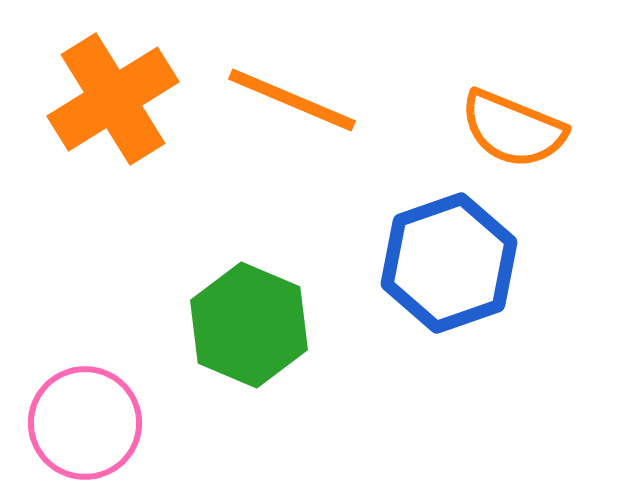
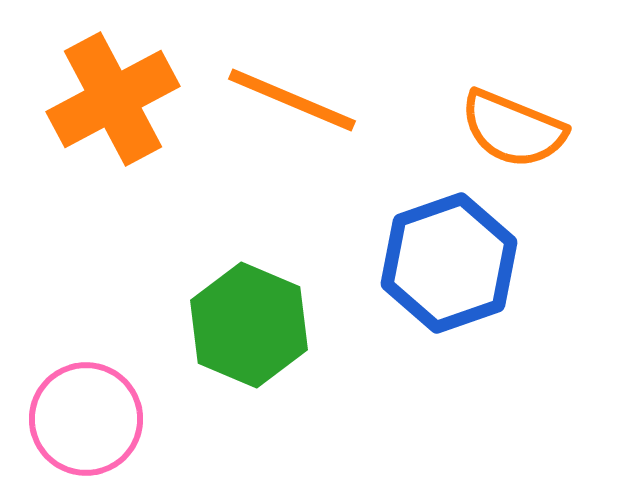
orange cross: rotated 4 degrees clockwise
pink circle: moved 1 px right, 4 px up
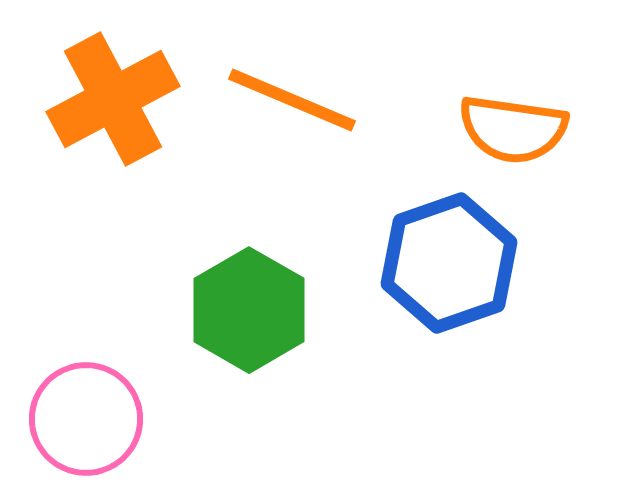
orange semicircle: rotated 14 degrees counterclockwise
green hexagon: moved 15 px up; rotated 7 degrees clockwise
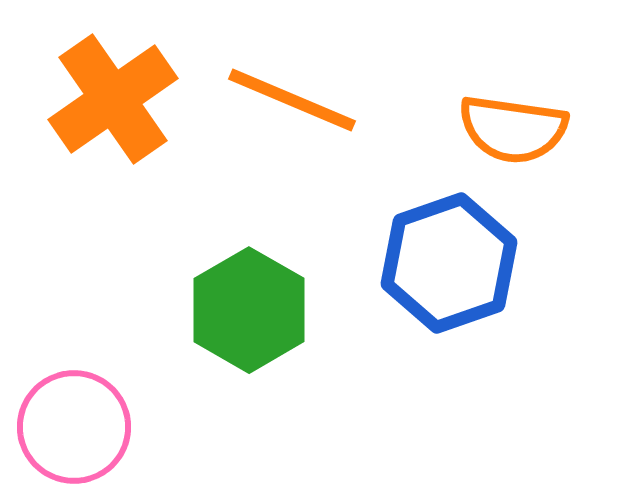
orange cross: rotated 7 degrees counterclockwise
pink circle: moved 12 px left, 8 px down
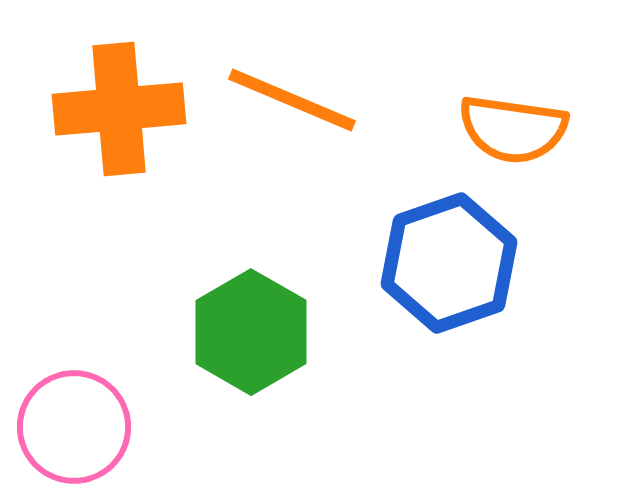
orange cross: moved 6 px right, 10 px down; rotated 30 degrees clockwise
green hexagon: moved 2 px right, 22 px down
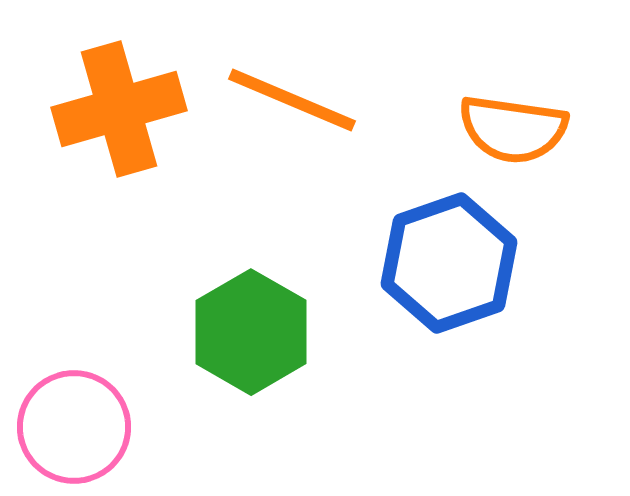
orange cross: rotated 11 degrees counterclockwise
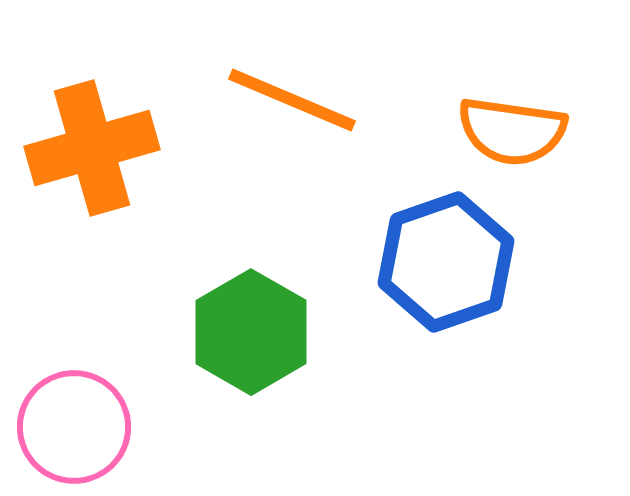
orange cross: moved 27 px left, 39 px down
orange semicircle: moved 1 px left, 2 px down
blue hexagon: moved 3 px left, 1 px up
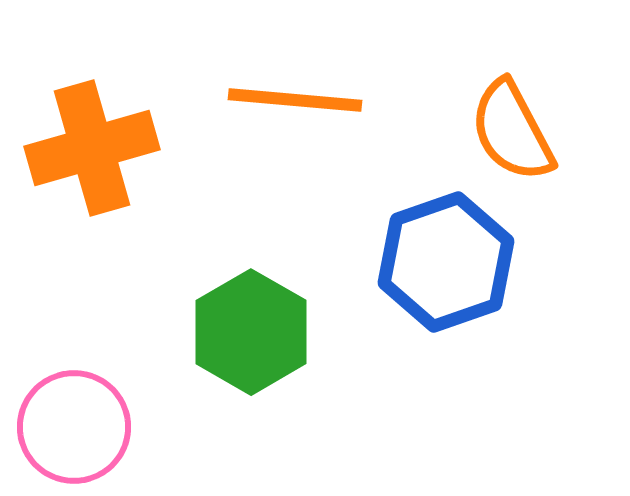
orange line: moved 3 px right; rotated 18 degrees counterclockwise
orange semicircle: rotated 54 degrees clockwise
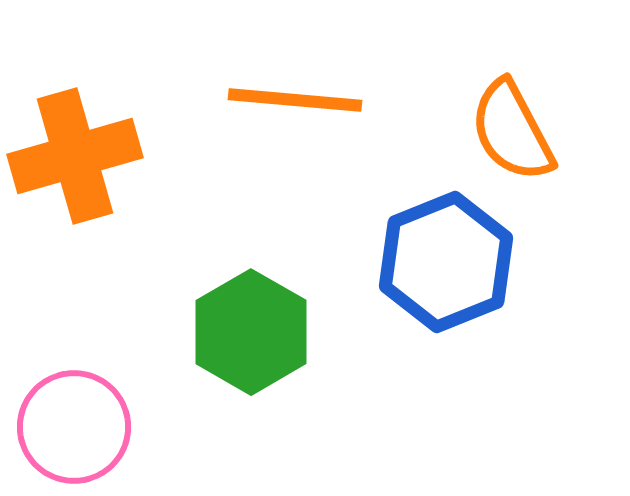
orange cross: moved 17 px left, 8 px down
blue hexagon: rotated 3 degrees counterclockwise
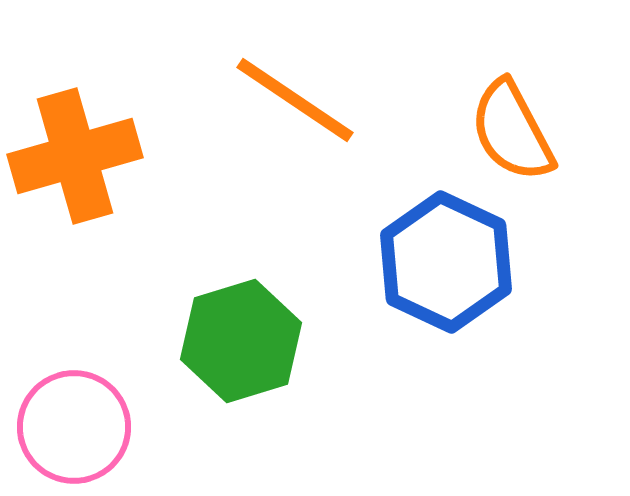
orange line: rotated 29 degrees clockwise
blue hexagon: rotated 13 degrees counterclockwise
green hexagon: moved 10 px left, 9 px down; rotated 13 degrees clockwise
